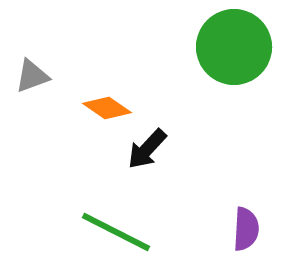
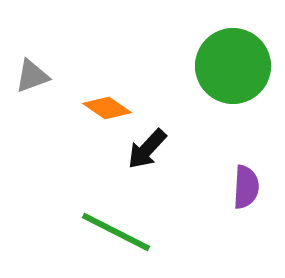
green circle: moved 1 px left, 19 px down
purple semicircle: moved 42 px up
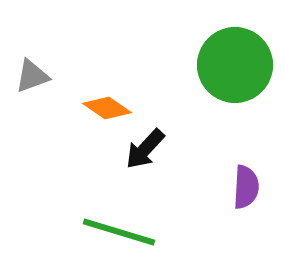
green circle: moved 2 px right, 1 px up
black arrow: moved 2 px left
green line: moved 3 px right; rotated 10 degrees counterclockwise
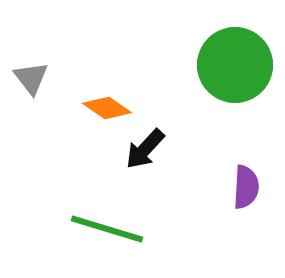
gray triangle: moved 1 px left, 2 px down; rotated 48 degrees counterclockwise
green line: moved 12 px left, 3 px up
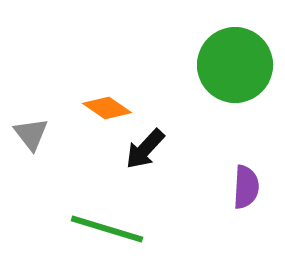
gray triangle: moved 56 px down
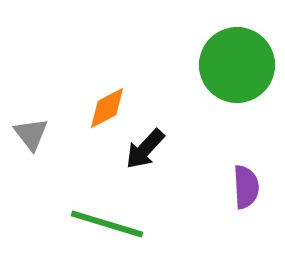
green circle: moved 2 px right
orange diamond: rotated 63 degrees counterclockwise
purple semicircle: rotated 6 degrees counterclockwise
green line: moved 5 px up
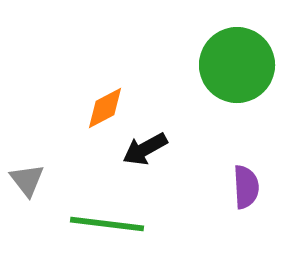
orange diamond: moved 2 px left
gray triangle: moved 4 px left, 46 px down
black arrow: rotated 18 degrees clockwise
green line: rotated 10 degrees counterclockwise
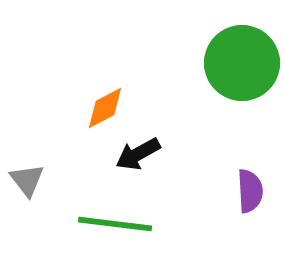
green circle: moved 5 px right, 2 px up
black arrow: moved 7 px left, 5 px down
purple semicircle: moved 4 px right, 4 px down
green line: moved 8 px right
